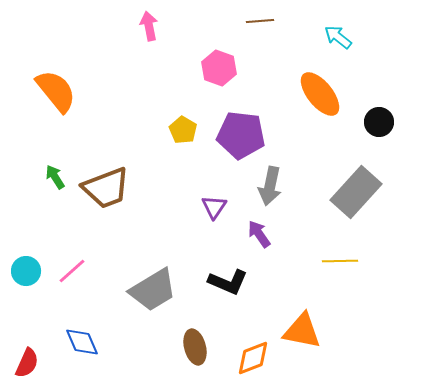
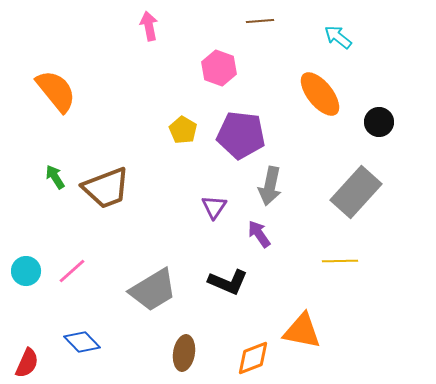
blue diamond: rotated 21 degrees counterclockwise
brown ellipse: moved 11 px left, 6 px down; rotated 24 degrees clockwise
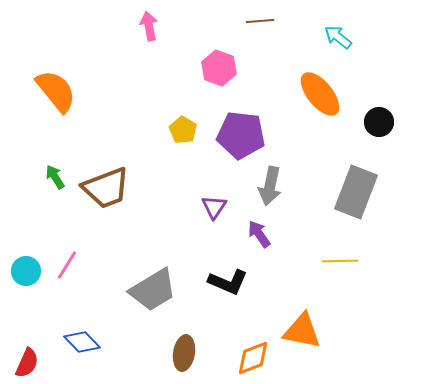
gray rectangle: rotated 21 degrees counterclockwise
pink line: moved 5 px left, 6 px up; rotated 16 degrees counterclockwise
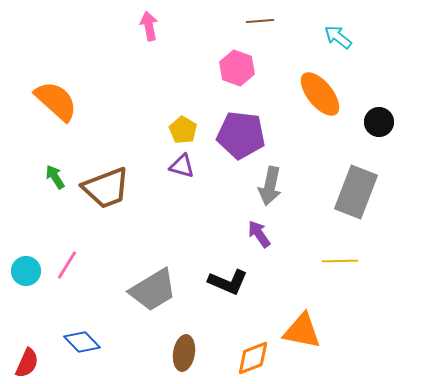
pink hexagon: moved 18 px right
orange semicircle: moved 10 px down; rotated 9 degrees counterclockwise
purple triangle: moved 32 px left, 41 px up; rotated 48 degrees counterclockwise
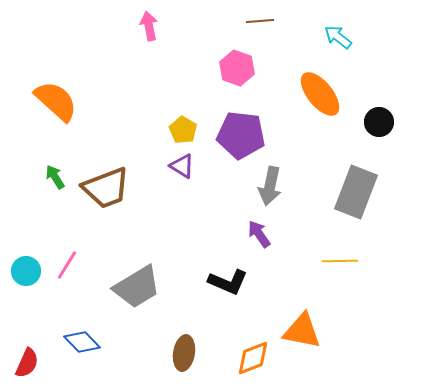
purple triangle: rotated 16 degrees clockwise
gray trapezoid: moved 16 px left, 3 px up
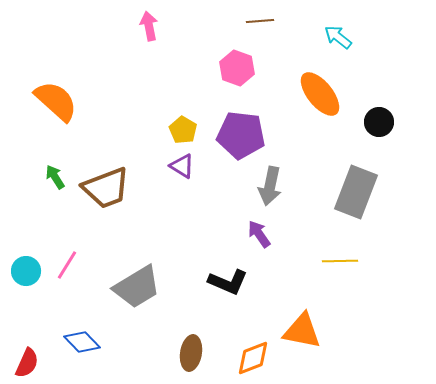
brown ellipse: moved 7 px right
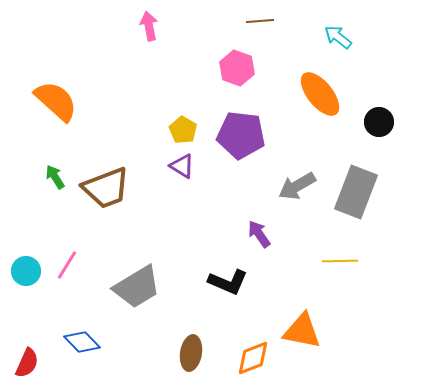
gray arrow: moved 27 px right; rotated 48 degrees clockwise
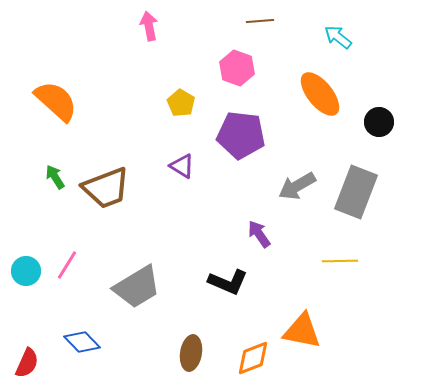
yellow pentagon: moved 2 px left, 27 px up
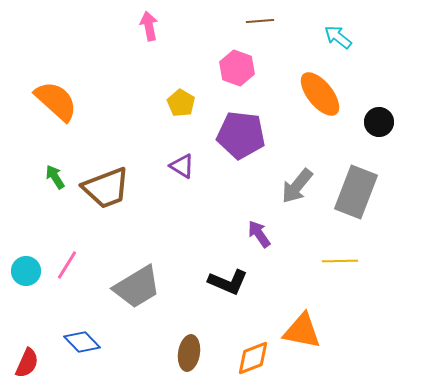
gray arrow: rotated 21 degrees counterclockwise
brown ellipse: moved 2 px left
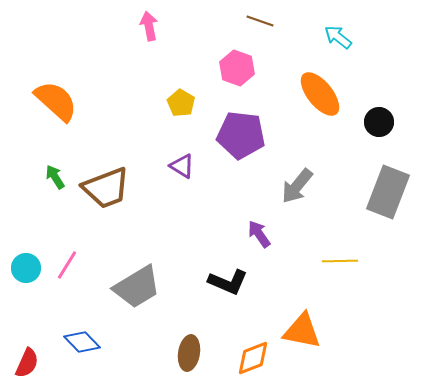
brown line: rotated 24 degrees clockwise
gray rectangle: moved 32 px right
cyan circle: moved 3 px up
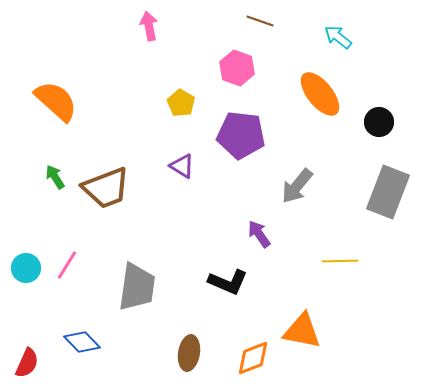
gray trapezoid: rotated 51 degrees counterclockwise
